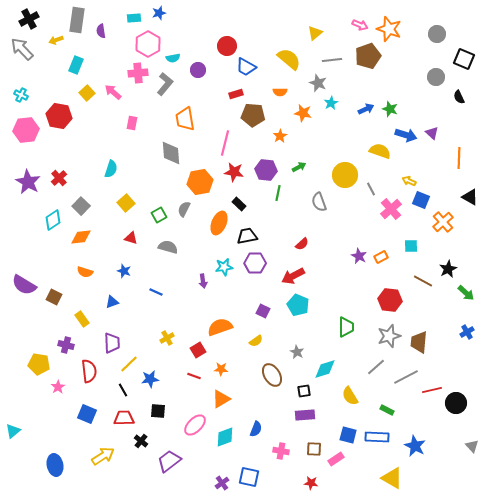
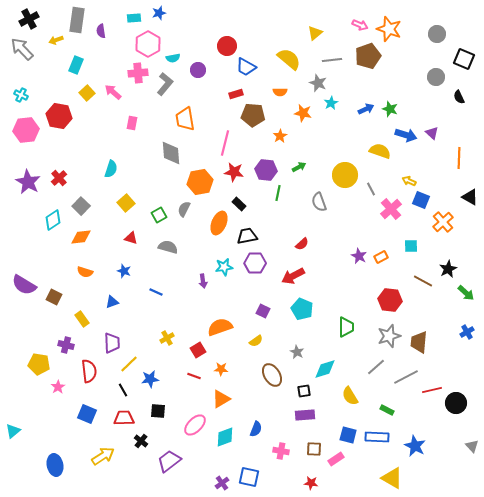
cyan pentagon at (298, 305): moved 4 px right, 4 px down
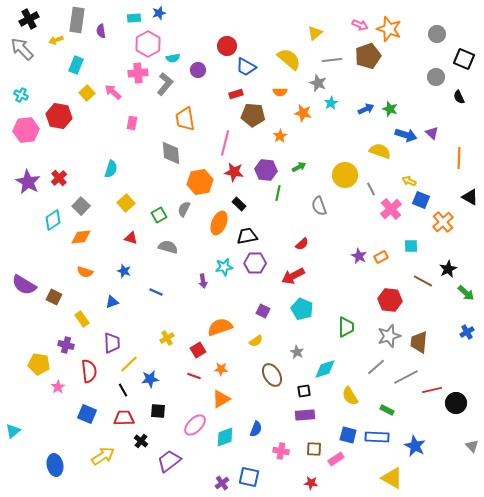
gray semicircle at (319, 202): moved 4 px down
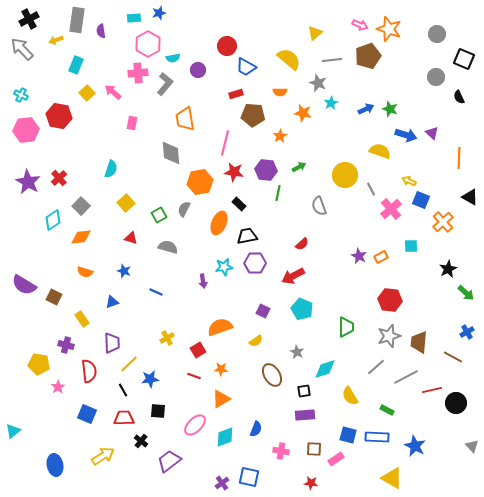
brown line at (423, 281): moved 30 px right, 76 px down
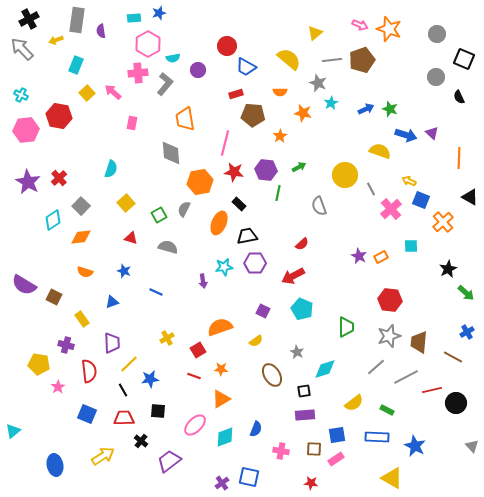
brown pentagon at (368, 56): moved 6 px left, 4 px down
yellow semicircle at (350, 396): moved 4 px right, 7 px down; rotated 96 degrees counterclockwise
blue square at (348, 435): moved 11 px left; rotated 24 degrees counterclockwise
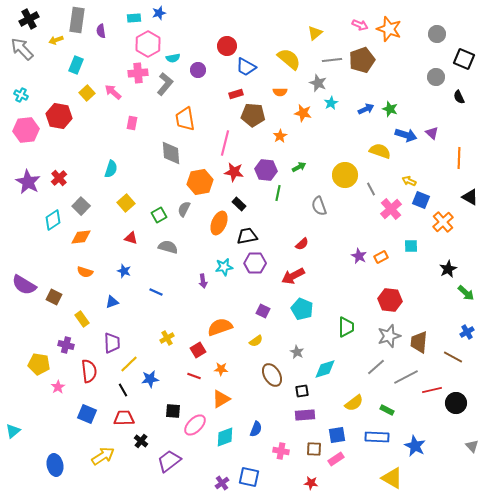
black square at (304, 391): moved 2 px left
black square at (158, 411): moved 15 px right
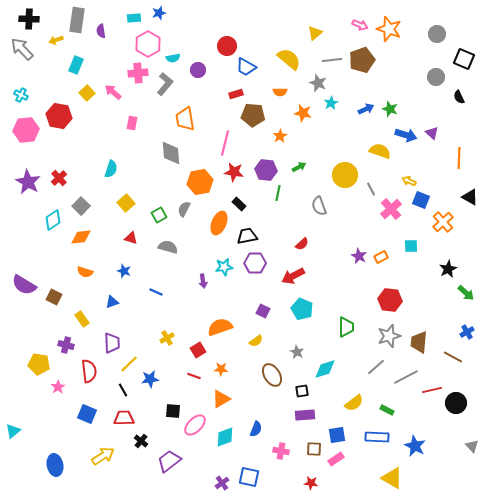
black cross at (29, 19): rotated 30 degrees clockwise
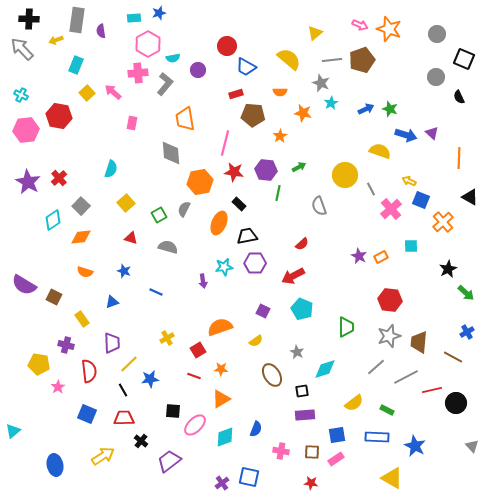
gray star at (318, 83): moved 3 px right
brown square at (314, 449): moved 2 px left, 3 px down
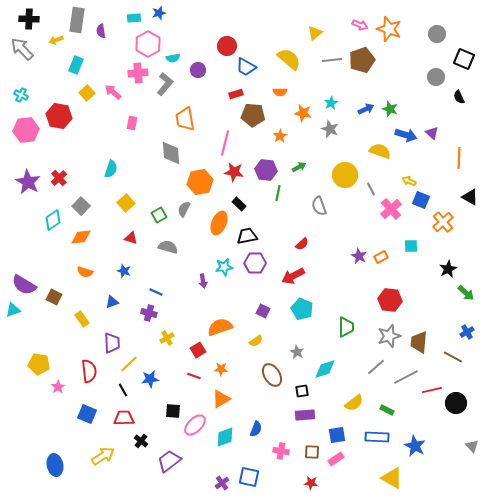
gray star at (321, 83): moved 9 px right, 46 px down
purple cross at (66, 345): moved 83 px right, 32 px up
cyan triangle at (13, 431): moved 121 px up; rotated 21 degrees clockwise
